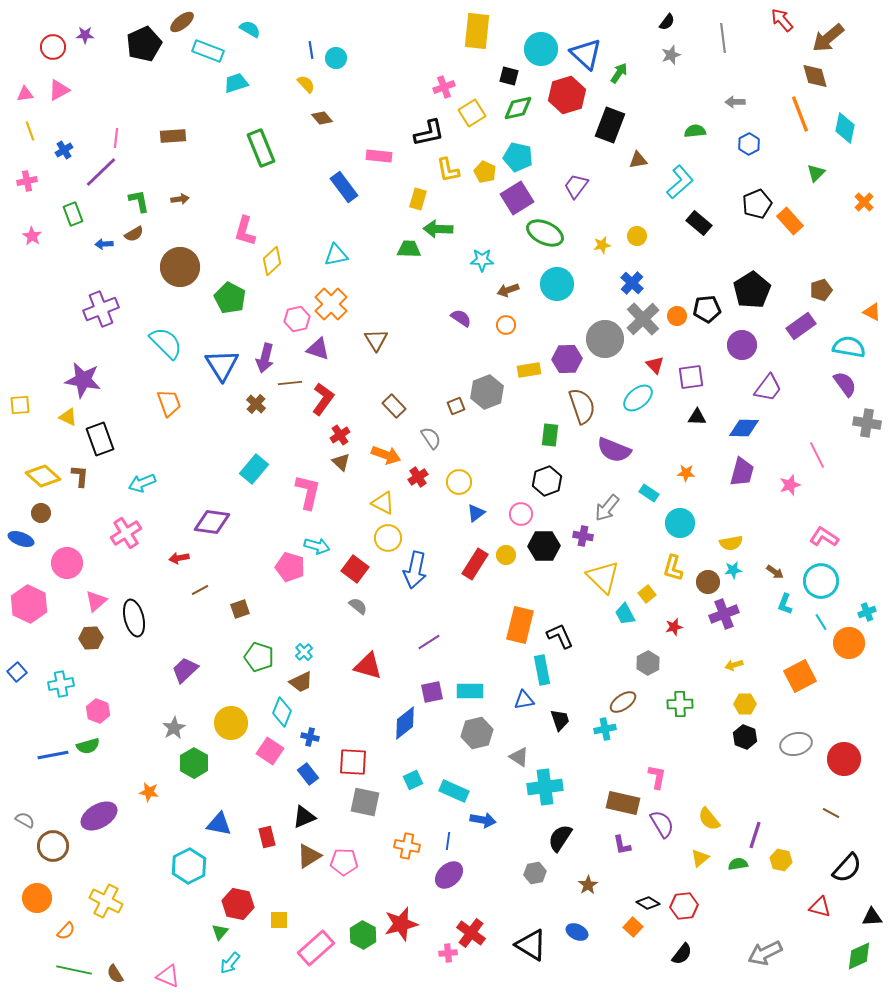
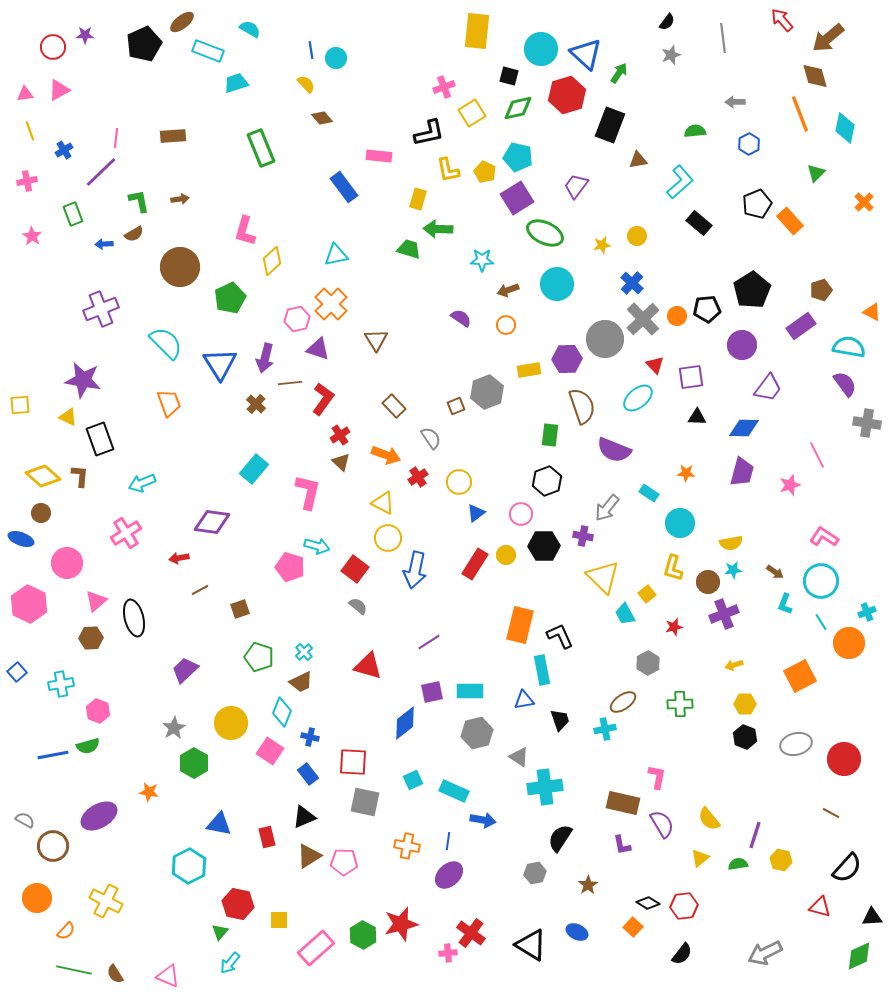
green trapezoid at (409, 249): rotated 15 degrees clockwise
green pentagon at (230, 298): rotated 20 degrees clockwise
blue triangle at (222, 365): moved 2 px left, 1 px up
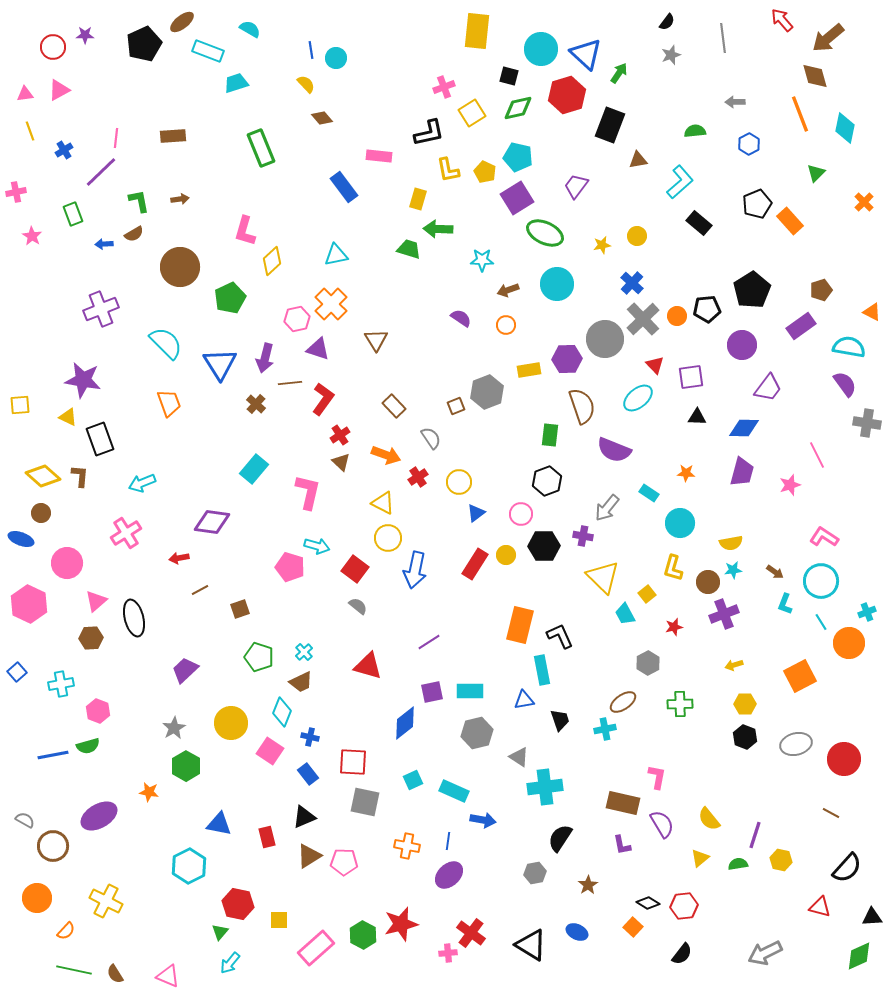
pink cross at (27, 181): moved 11 px left, 11 px down
green hexagon at (194, 763): moved 8 px left, 3 px down
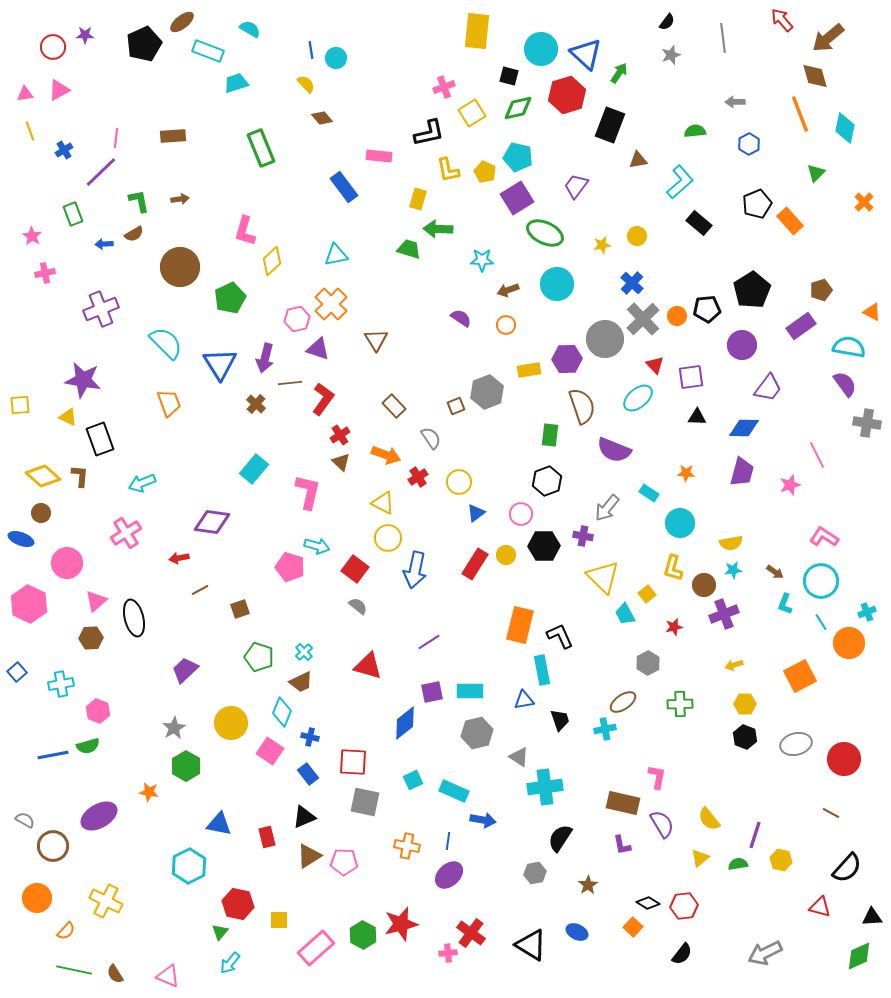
pink cross at (16, 192): moved 29 px right, 81 px down
brown circle at (708, 582): moved 4 px left, 3 px down
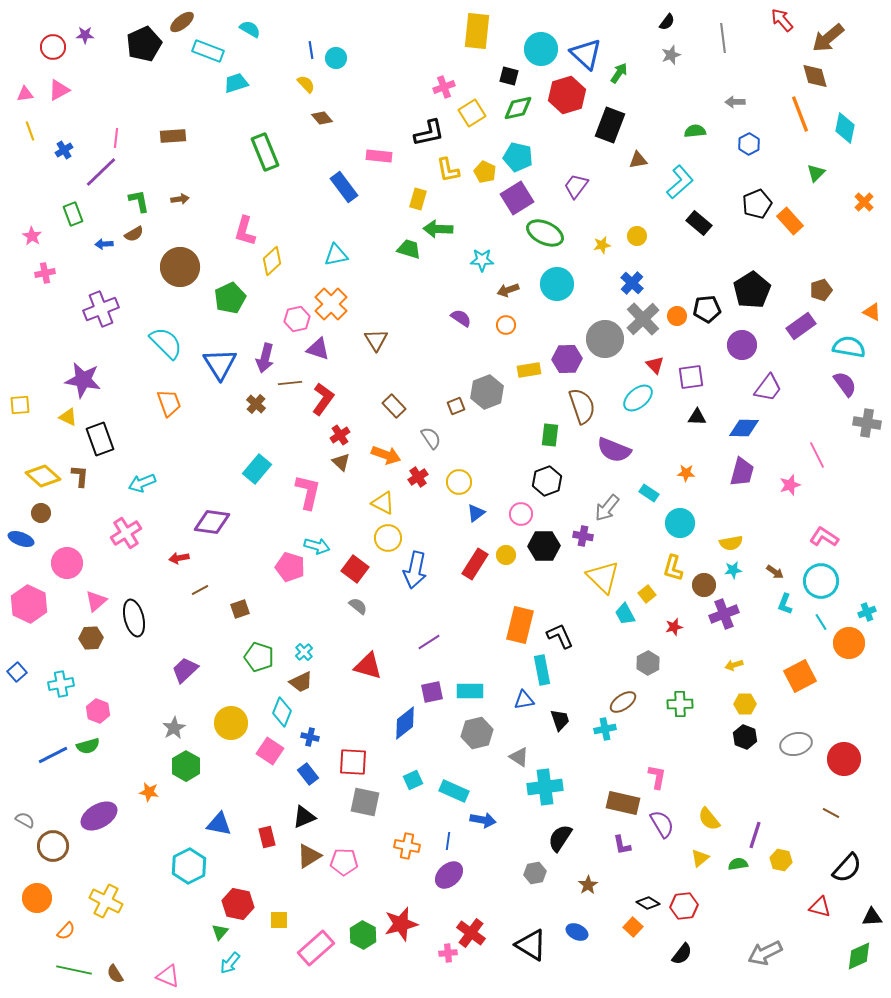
green rectangle at (261, 148): moved 4 px right, 4 px down
cyan rectangle at (254, 469): moved 3 px right
blue line at (53, 755): rotated 16 degrees counterclockwise
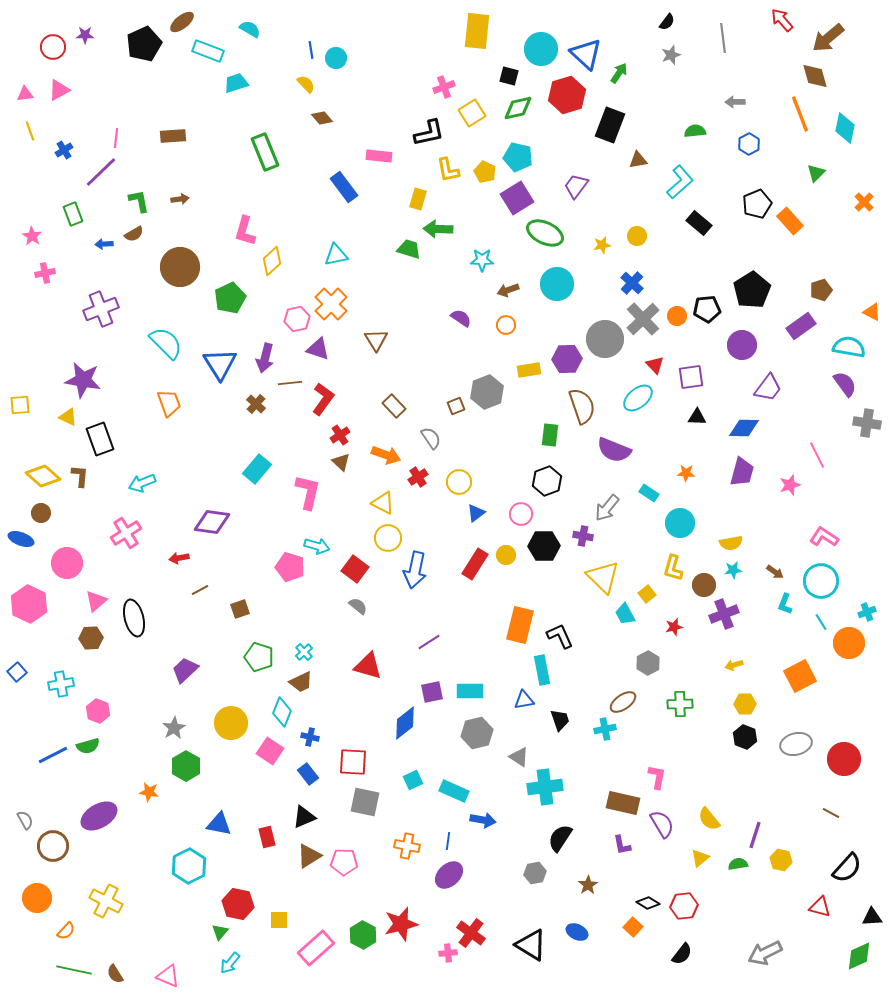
gray semicircle at (25, 820): rotated 30 degrees clockwise
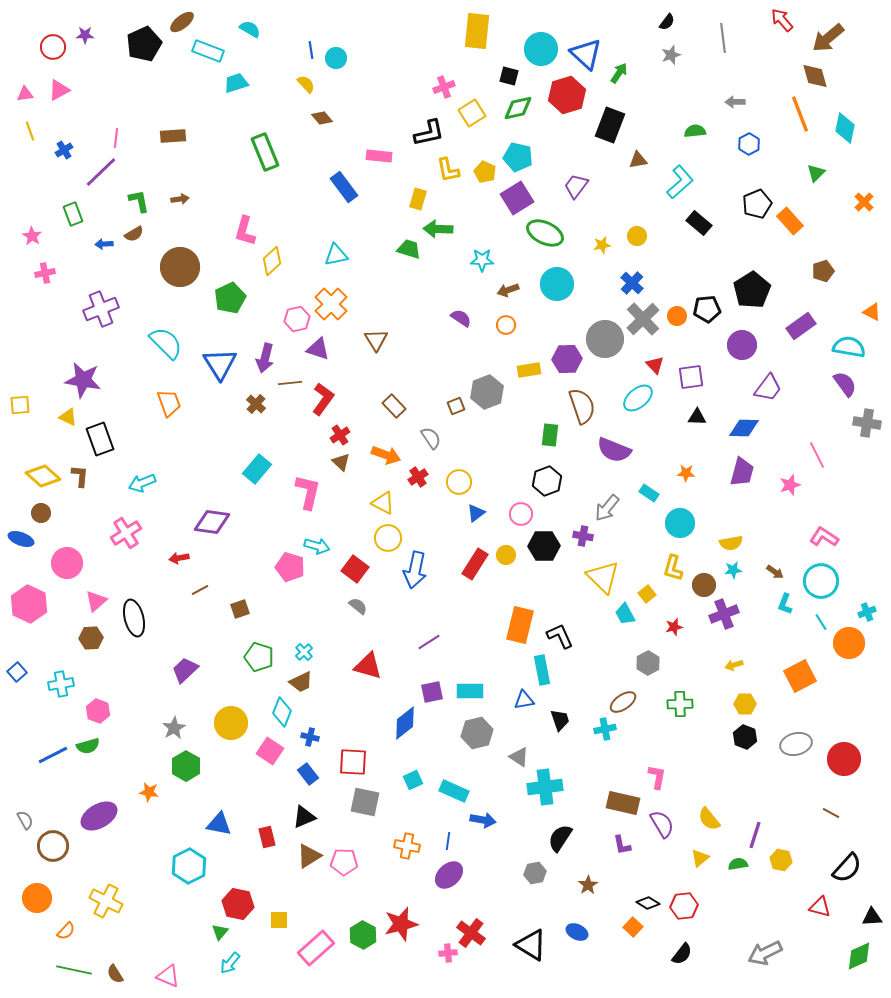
brown pentagon at (821, 290): moved 2 px right, 19 px up
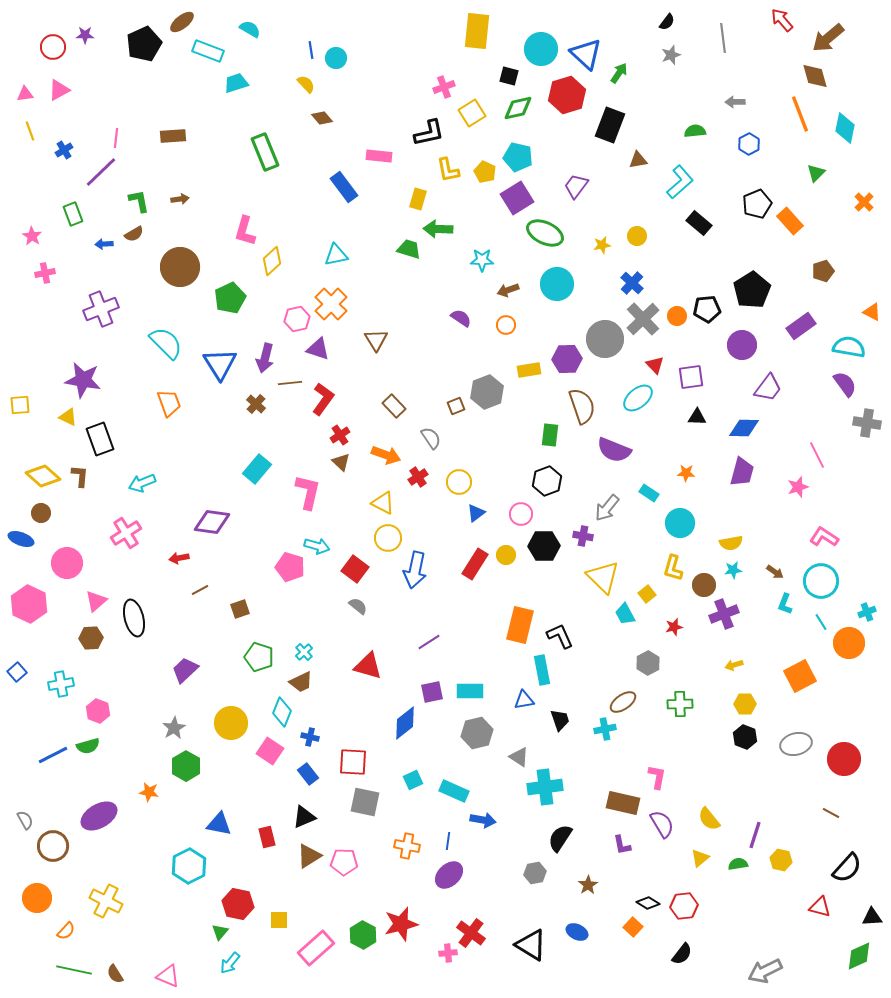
pink star at (790, 485): moved 8 px right, 2 px down
gray arrow at (765, 953): moved 18 px down
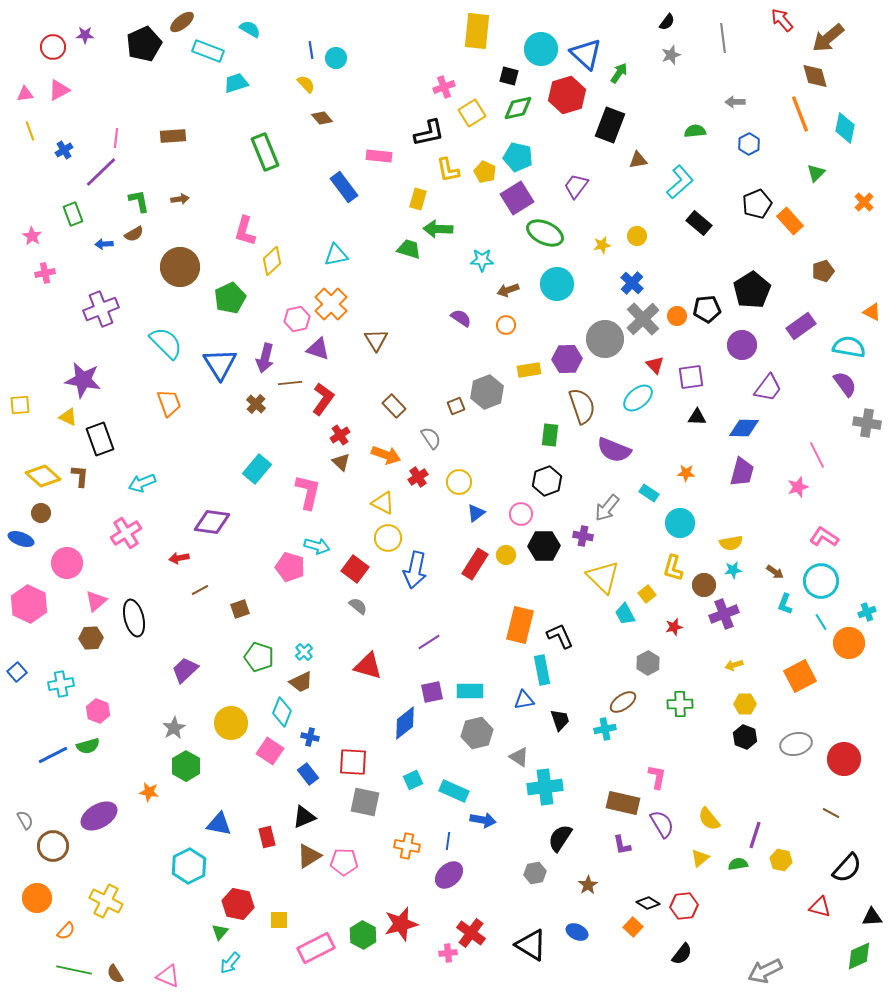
pink rectangle at (316, 948): rotated 15 degrees clockwise
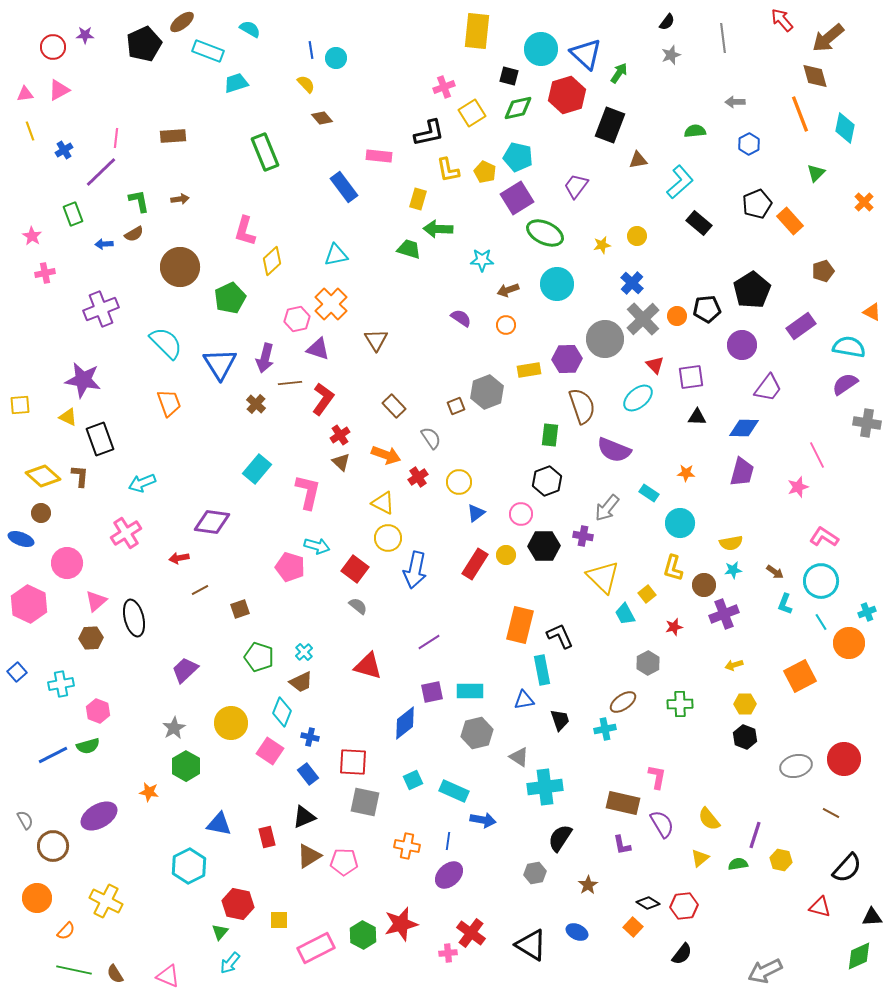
purple semicircle at (845, 384): rotated 88 degrees counterclockwise
gray ellipse at (796, 744): moved 22 px down
